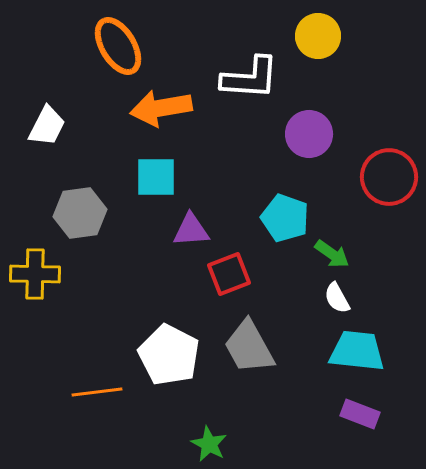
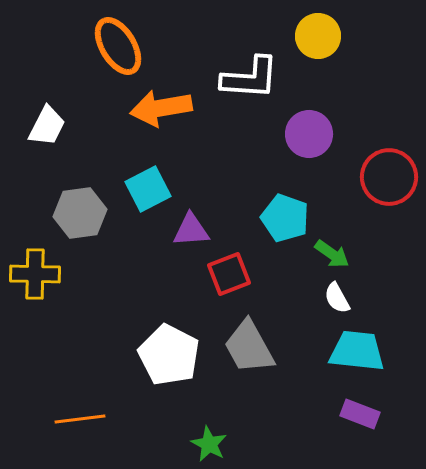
cyan square: moved 8 px left, 12 px down; rotated 27 degrees counterclockwise
orange line: moved 17 px left, 27 px down
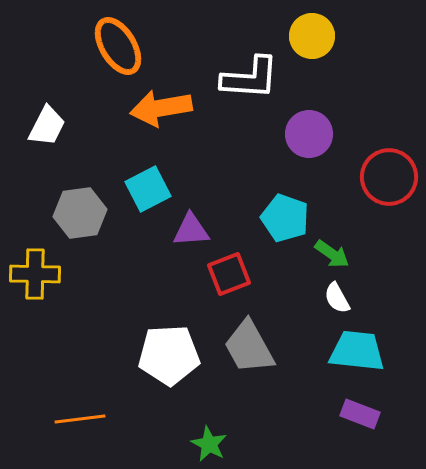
yellow circle: moved 6 px left
white pentagon: rotated 30 degrees counterclockwise
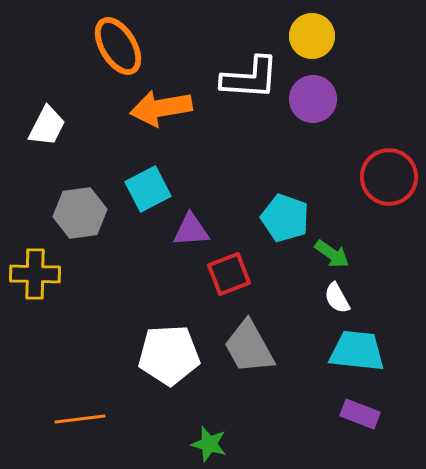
purple circle: moved 4 px right, 35 px up
green star: rotated 12 degrees counterclockwise
